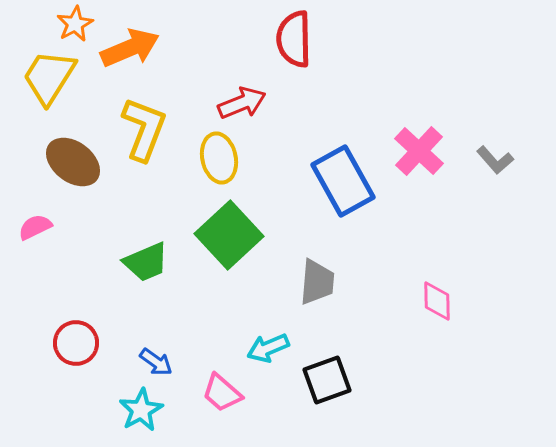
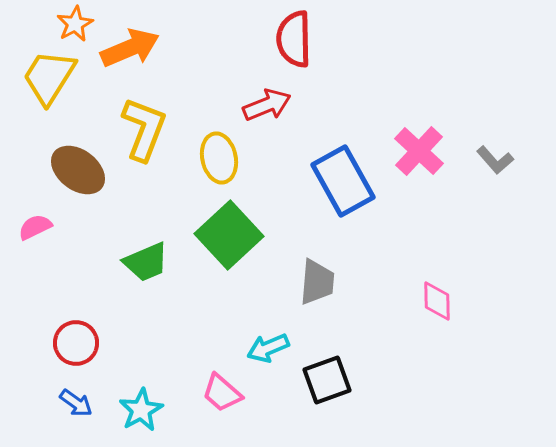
red arrow: moved 25 px right, 2 px down
brown ellipse: moved 5 px right, 8 px down
blue arrow: moved 80 px left, 41 px down
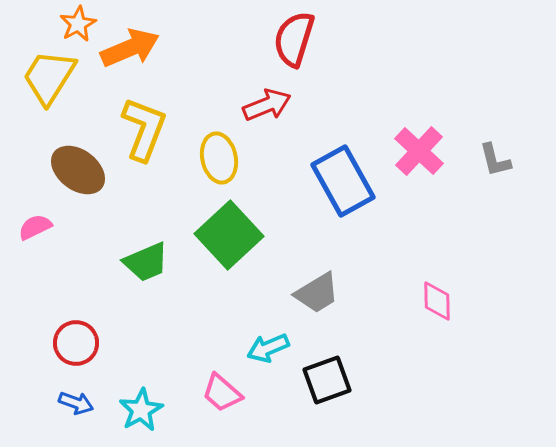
orange star: moved 3 px right
red semicircle: rotated 18 degrees clockwise
gray L-shape: rotated 27 degrees clockwise
gray trapezoid: moved 11 px down; rotated 54 degrees clockwise
blue arrow: rotated 16 degrees counterclockwise
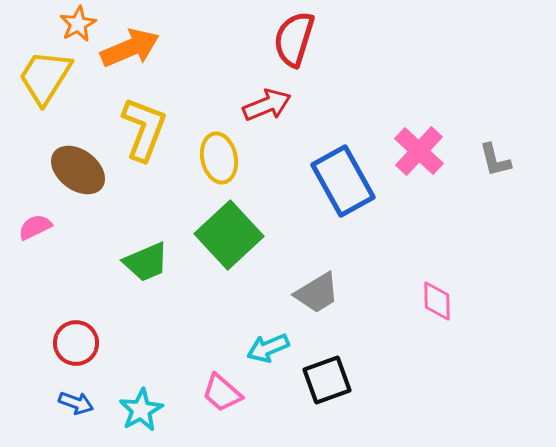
yellow trapezoid: moved 4 px left
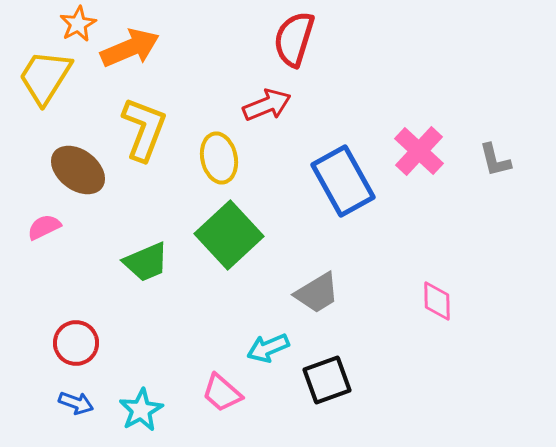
pink semicircle: moved 9 px right
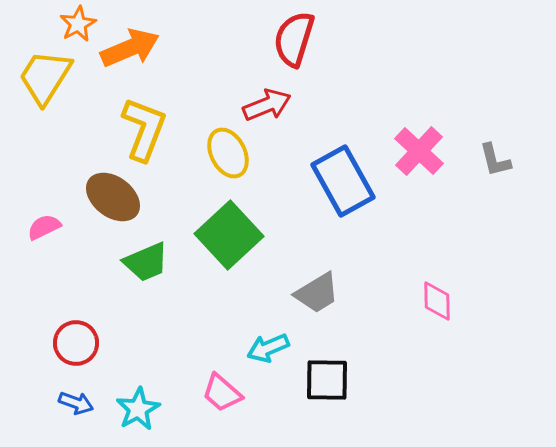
yellow ellipse: moved 9 px right, 5 px up; rotated 15 degrees counterclockwise
brown ellipse: moved 35 px right, 27 px down
black square: rotated 21 degrees clockwise
cyan star: moved 3 px left, 1 px up
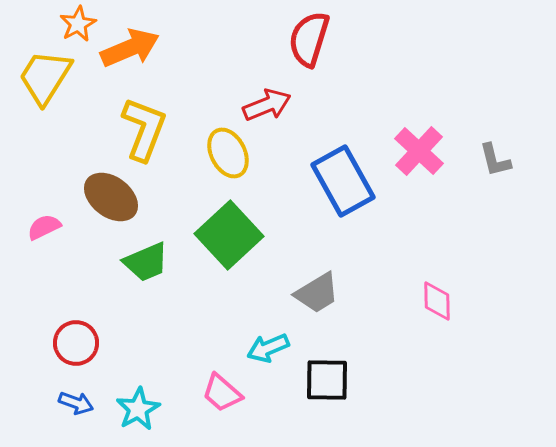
red semicircle: moved 15 px right
brown ellipse: moved 2 px left
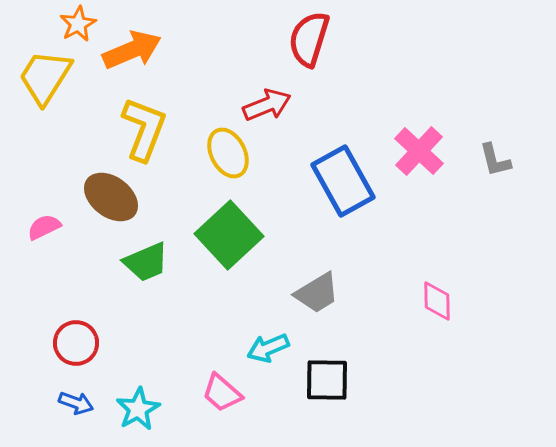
orange arrow: moved 2 px right, 2 px down
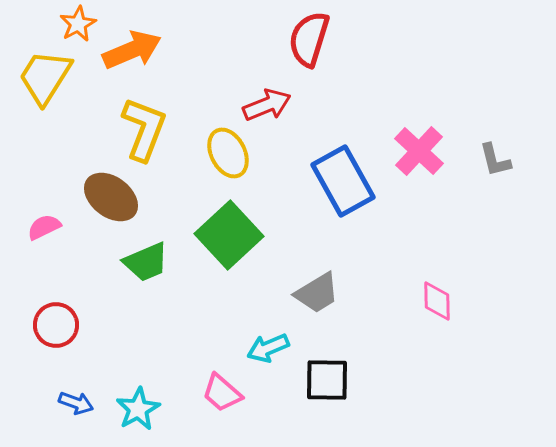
red circle: moved 20 px left, 18 px up
